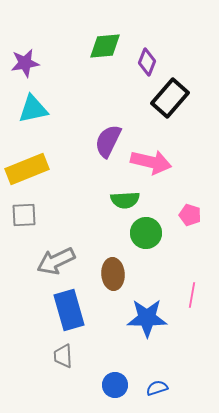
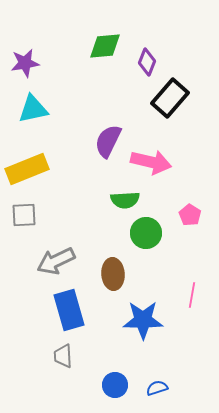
pink pentagon: rotated 15 degrees clockwise
blue star: moved 4 px left, 2 px down
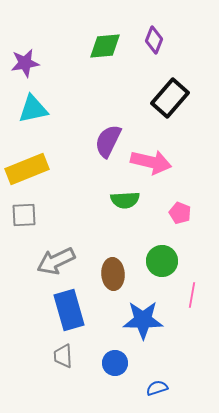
purple diamond: moved 7 px right, 22 px up
pink pentagon: moved 10 px left, 2 px up; rotated 10 degrees counterclockwise
green circle: moved 16 px right, 28 px down
blue circle: moved 22 px up
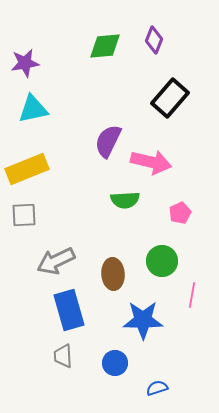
pink pentagon: rotated 25 degrees clockwise
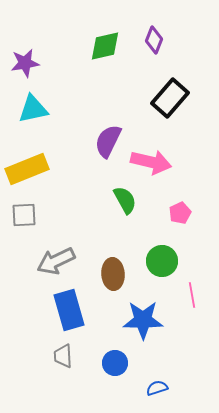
green diamond: rotated 8 degrees counterclockwise
green semicircle: rotated 116 degrees counterclockwise
pink line: rotated 20 degrees counterclockwise
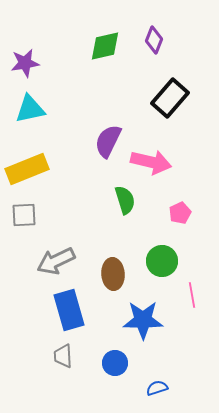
cyan triangle: moved 3 px left
green semicircle: rotated 12 degrees clockwise
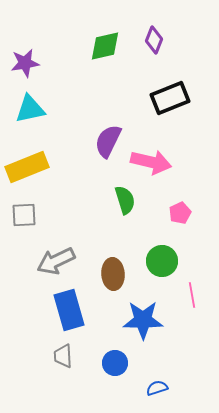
black rectangle: rotated 27 degrees clockwise
yellow rectangle: moved 2 px up
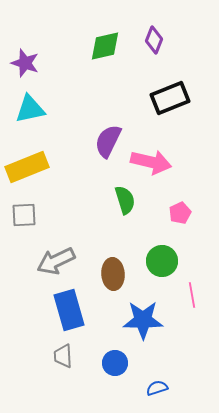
purple star: rotated 28 degrees clockwise
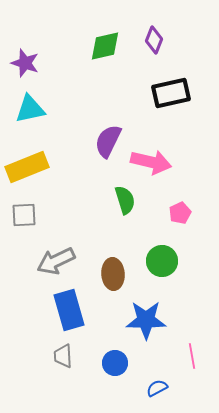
black rectangle: moved 1 px right, 5 px up; rotated 9 degrees clockwise
pink line: moved 61 px down
blue star: moved 3 px right
blue semicircle: rotated 10 degrees counterclockwise
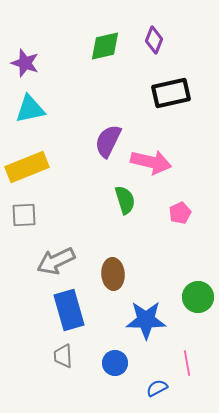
green circle: moved 36 px right, 36 px down
pink line: moved 5 px left, 7 px down
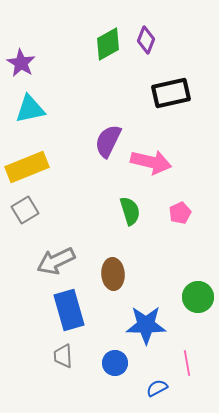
purple diamond: moved 8 px left
green diamond: moved 3 px right, 2 px up; rotated 16 degrees counterclockwise
purple star: moved 4 px left; rotated 12 degrees clockwise
green semicircle: moved 5 px right, 11 px down
gray square: moved 1 px right, 5 px up; rotated 28 degrees counterclockwise
blue star: moved 5 px down
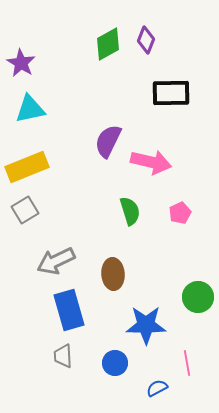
black rectangle: rotated 12 degrees clockwise
